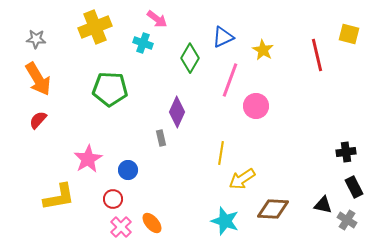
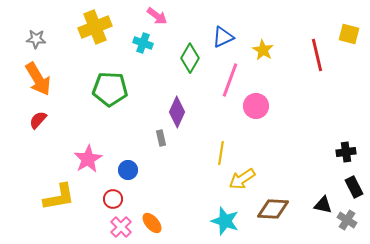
pink arrow: moved 3 px up
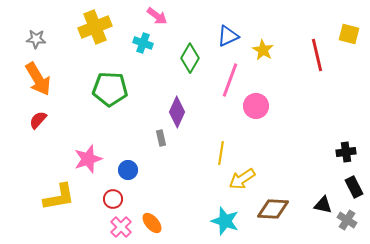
blue triangle: moved 5 px right, 1 px up
pink star: rotated 12 degrees clockwise
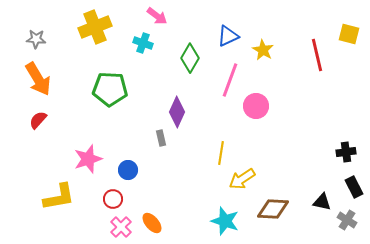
black triangle: moved 1 px left, 3 px up
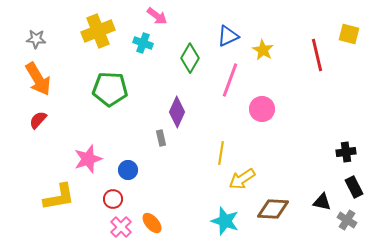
yellow cross: moved 3 px right, 4 px down
pink circle: moved 6 px right, 3 px down
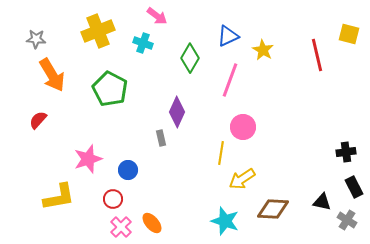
orange arrow: moved 14 px right, 4 px up
green pentagon: rotated 24 degrees clockwise
pink circle: moved 19 px left, 18 px down
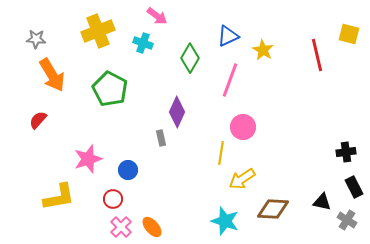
orange ellipse: moved 4 px down
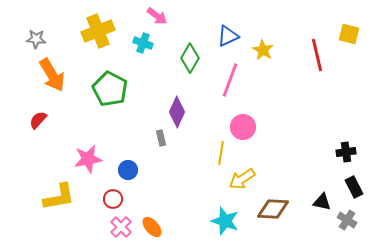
pink star: rotated 8 degrees clockwise
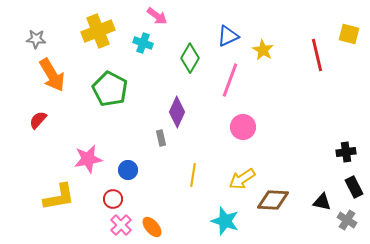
yellow line: moved 28 px left, 22 px down
brown diamond: moved 9 px up
pink cross: moved 2 px up
